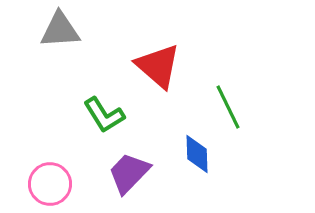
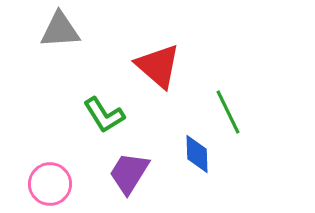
green line: moved 5 px down
purple trapezoid: rotated 12 degrees counterclockwise
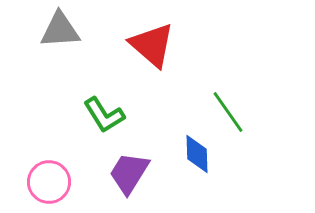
red triangle: moved 6 px left, 21 px up
green line: rotated 9 degrees counterclockwise
pink circle: moved 1 px left, 2 px up
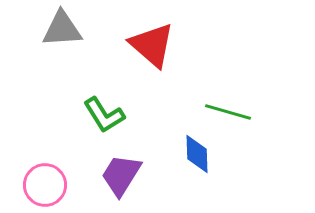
gray triangle: moved 2 px right, 1 px up
green line: rotated 39 degrees counterclockwise
purple trapezoid: moved 8 px left, 2 px down
pink circle: moved 4 px left, 3 px down
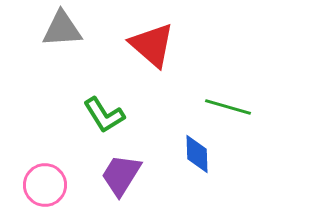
green line: moved 5 px up
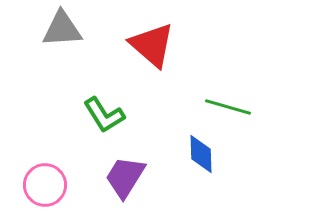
blue diamond: moved 4 px right
purple trapezoid: moved 4 px right, 2 px down
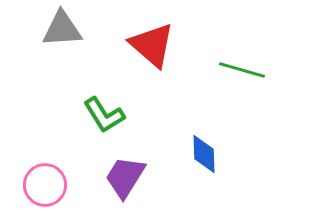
green line: moved 14 px right, 37 px up
blue diamond: moved 3 px right
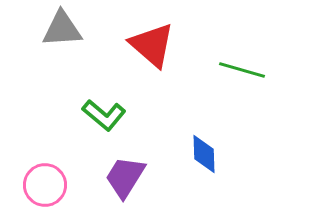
green L-shape: rotated 18 degrees counterclockwise
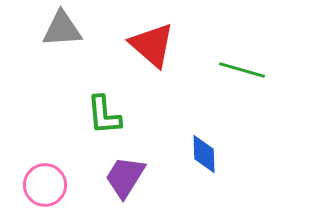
green L-shape: rotated 45 degrees clockwise
